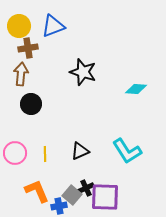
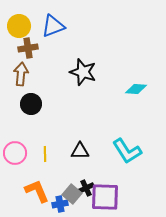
black triangle: rotated 24 degrees clockwise
gray square: moved 1 px up
blue cross: moved 1 px right, 2 px up
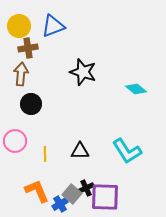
cyan diamond: rotated 35 degrees clockwise
pink circle: moved 12 px up
blue cross: rotated 21 degrees counterclockwise
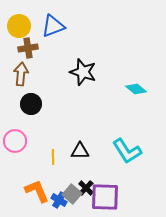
yellow line: moved 8 px right, 3 px down
black cross: rotated 21 degrees counterclockwise
blue cross: moved 1 px left, 4 px up; rotated 28 degrees counterclockwise
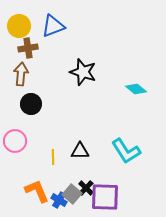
cyan L-shape: moved 1 px left
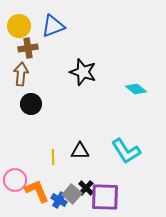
pink circle: moved 39 px down
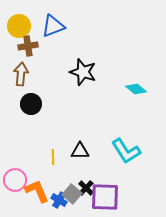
brown cross: moved 2 px up
